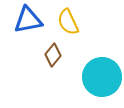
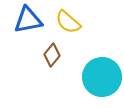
yellow semicircle: rotated 24 degrees counterclockwise
brown diamond: moved 1 px left
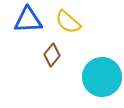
blue triangle: rotated 8 degrees clockwise
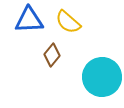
blue triangle: moved 1 px right
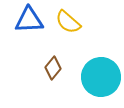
brown diamond: moved 1 px right, 13 px down
cyan circle: moved 1 px left
